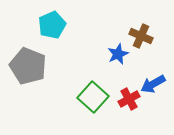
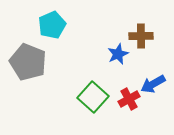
brown cross: rotated 25 degrees counterclockwise
gray pentagon: moved 4 px up
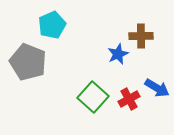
blue arrow: moved 4 px right, 4 px down; rotated 120 degrees counterclockwise
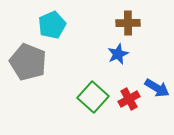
brown cross: moved 13 px left, 13 px up
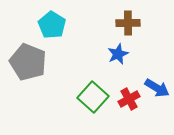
cyan pentagon: rotated 16 degrees counterclockwise
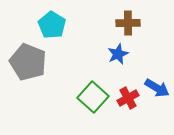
red cross: moved 1 px left, 1 px up
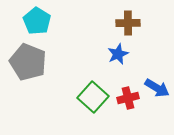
cyan pentagon: moved 15 px left, 4 px up
red cross: rotated 15 degrees clockwise
